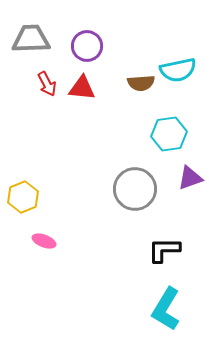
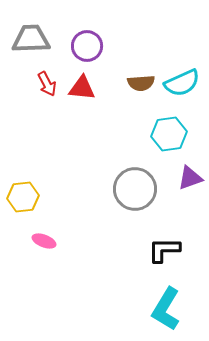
cyan semicircle: moved 4 px right, 13 px down; rotated 12 degrees counterclockwise
yellow hexagon: rotated 16 degrees clockwise
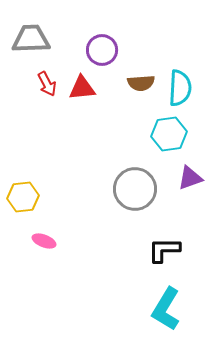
purple circle: moved 15 px right, 4 px down
cyan semicircle: moved 2 px left, 5 px down; rotated 63 degrees counterclockwise
red triangle: rotated 12 degrees counterclockwise
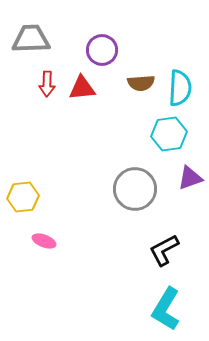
red arrow: rotated 30 degrees clockwise
black L-shape: rotated 28 degrees counterclockwise
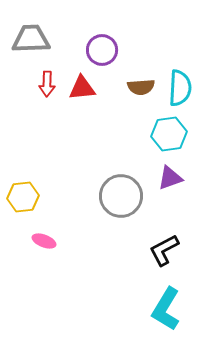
brown semicircle: moved 4 px down
purple triangle: moved 20 px left
gray circle: moved 14 px left, 7 px down
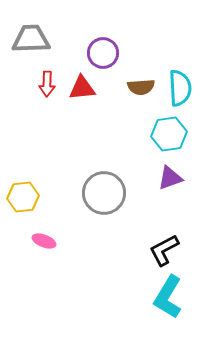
purple circle: moved 1 px right, 3 px down
cyan semicircle: rotated 6 degrees counterclockwise
gray circle: moved 17 px left, 3 px up
cyan L-shape: moved 2 px right, 12 px up
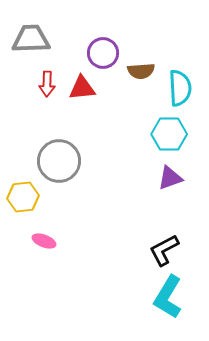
brown semicircle: moved 16 px up
cyan hexagon: rotated 8 degrees clockwise
gray circle: moved 45 px left, 32 px up
